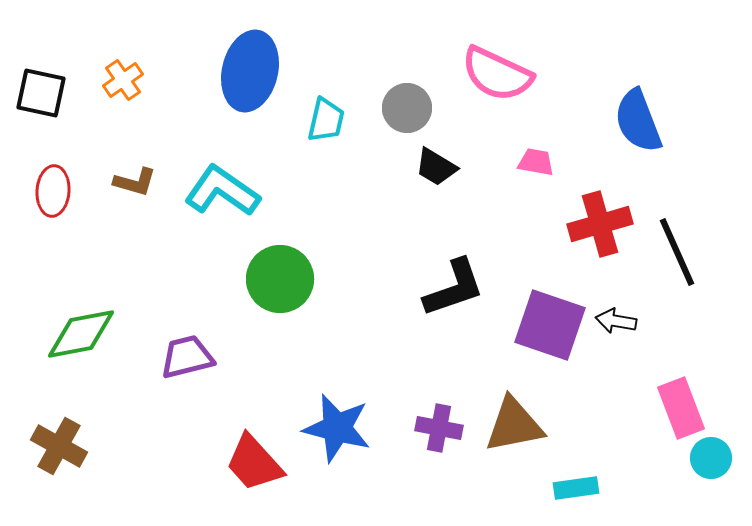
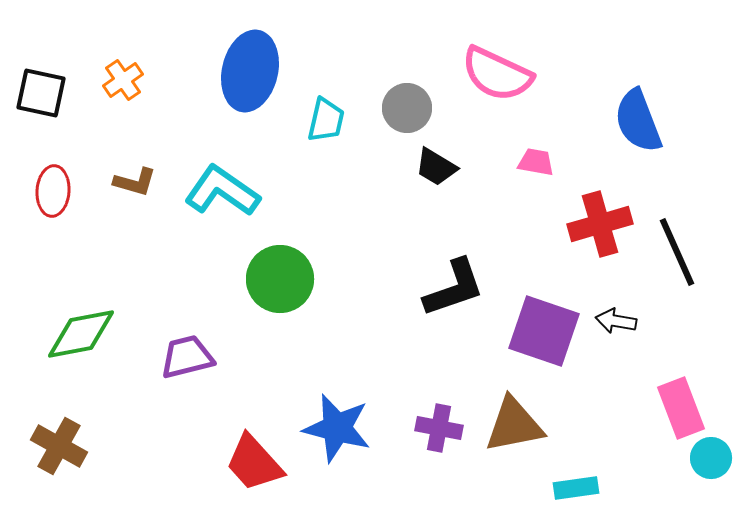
purple square: moved 6 px left, 6 px down
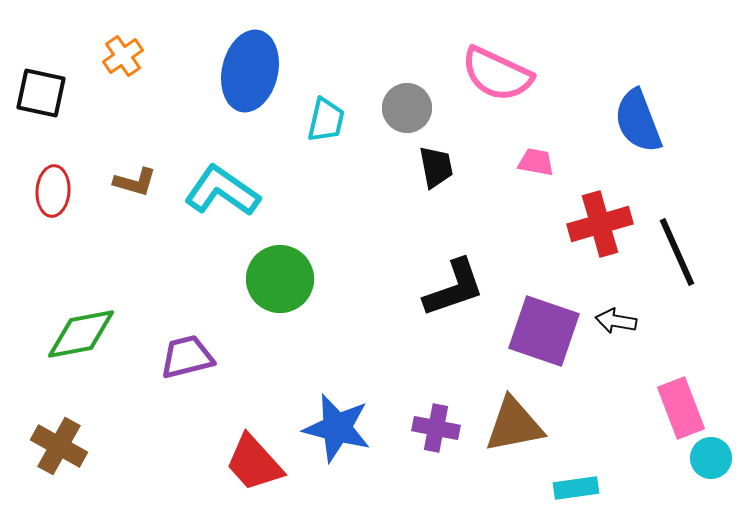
orange cross: moved 24 px up
black trapezoid: rotated 132 degrees counterclockwise
purple cross: moved 3 px left
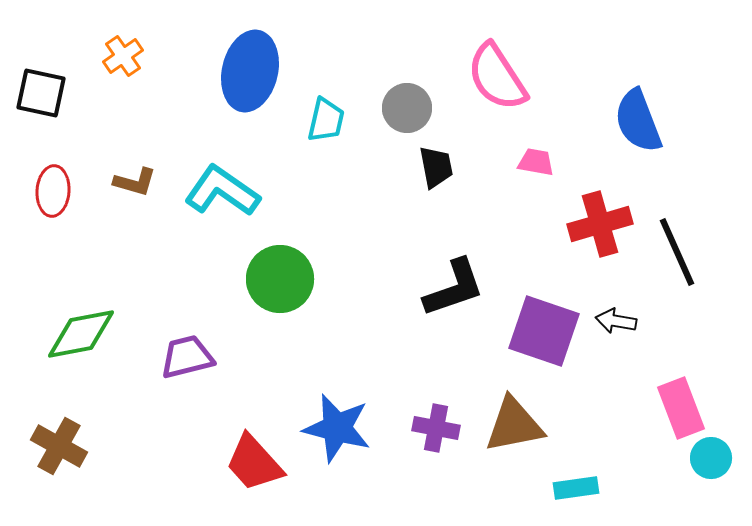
pink semicircle: moved 3 px down; rotated 32 degrees clockwise
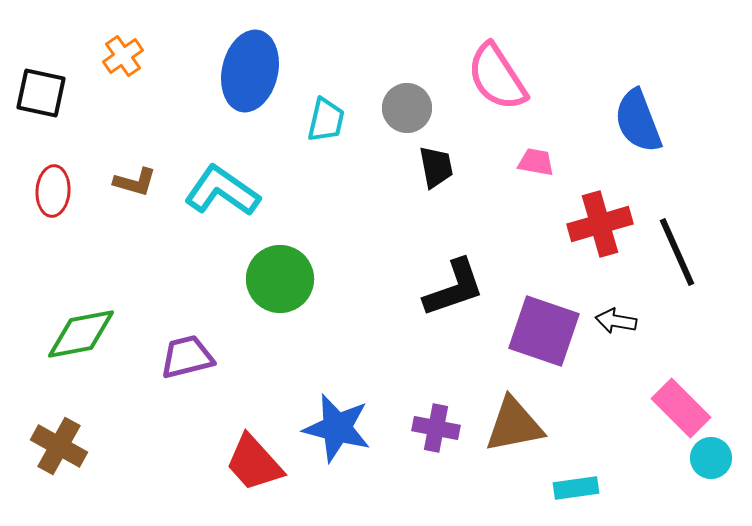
pink rectangle: rotated 24 degrees counterclockwise
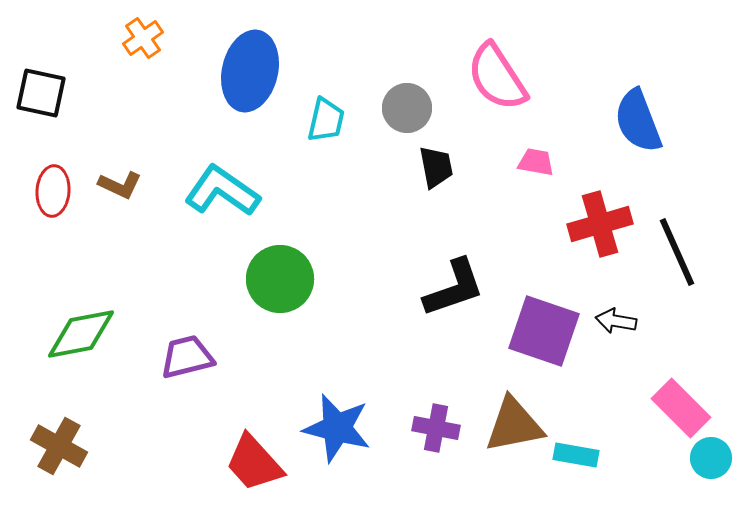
orange cross: moved 20 px right, 18 px up
brown L-shape: moved 15 px left, 3 px down; rotated 9 degrees clockwise
cyan rectangle: moved 33 px up; rotated 18 degrees clockwise
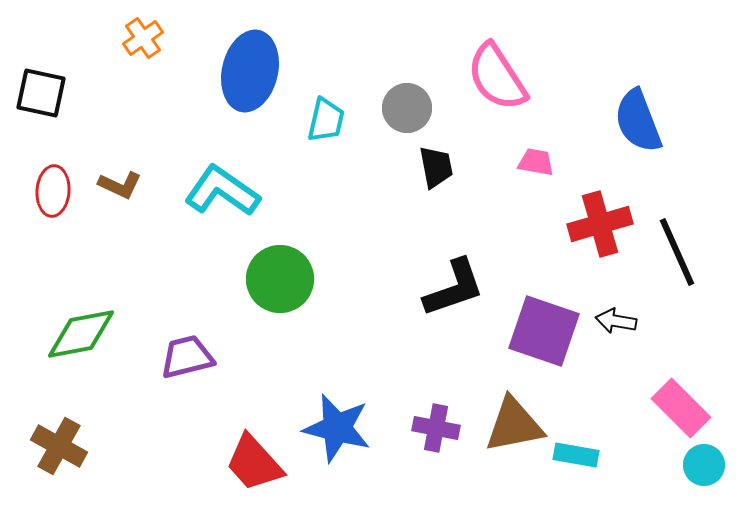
cyan circle: moved 7 px left, 7 px down
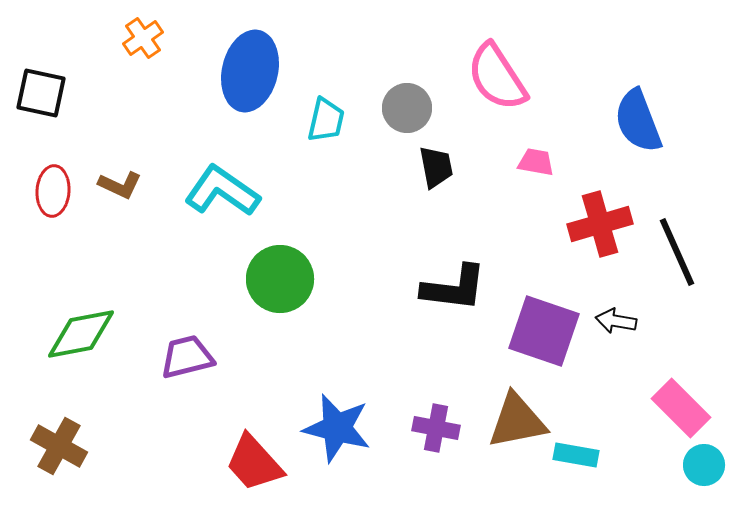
black L-shape: rotated 26 degrees clockwise
brown triangle: moved 3 px right, 4 px up
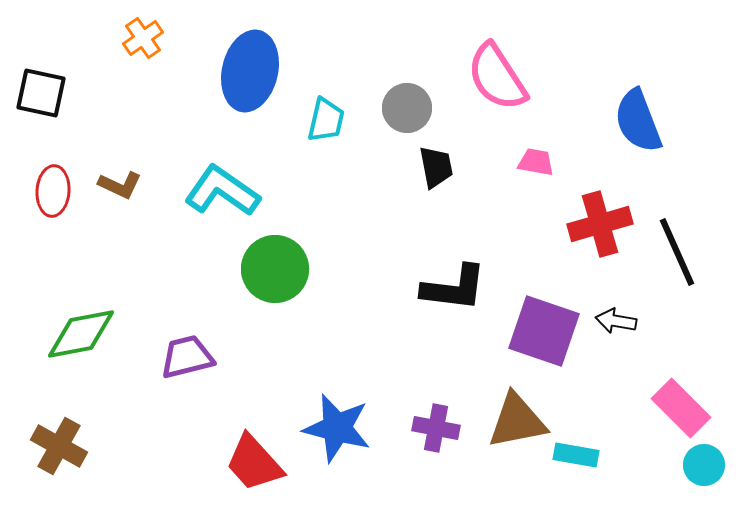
green circle: moved 5 px left, 10 px up
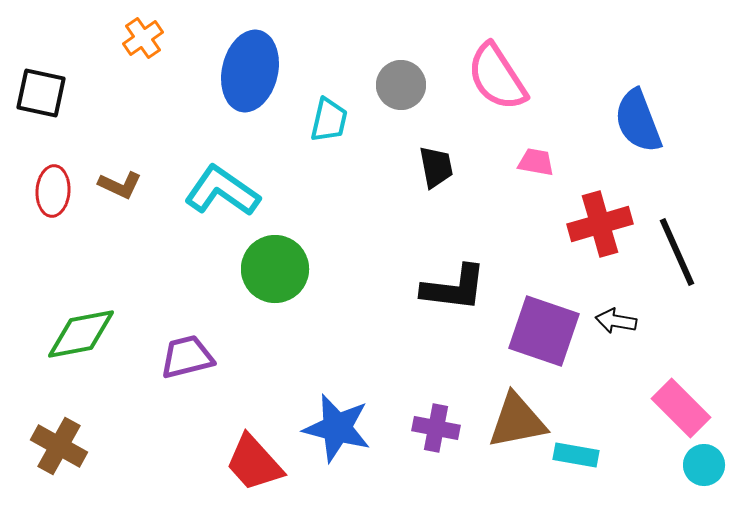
gray circle: moved 6 px left, 23 px up
cyan trapezoid: moved 3 px right
